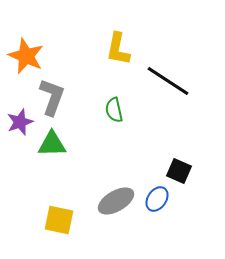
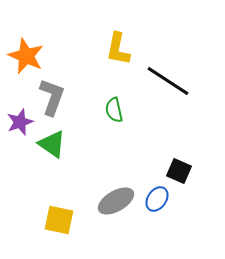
green triangle: rotated 36 degrees clockwise
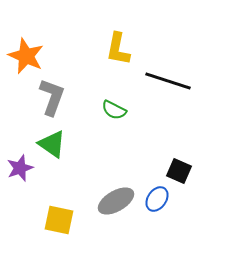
black line: rotated 15 degrees counterclockwise
green semicircle: rotated 50 degrees counterclockwise
purple star: moved 46 px down
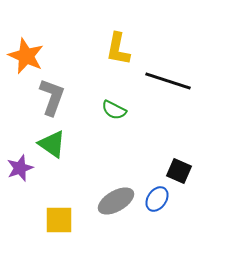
yellow square: rotated 12 degrees counterclockwise
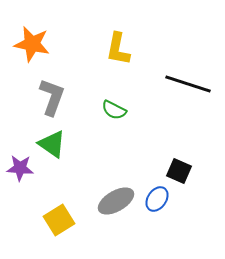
orange star: moved 6 px right, 12 px up; rotated 12 degrees counterclockwise
black line: moved 20 px right, 3 px down
purple star: rotated 24 degrees clockwise
yellow square: rotated 32 degrees counterclockwise
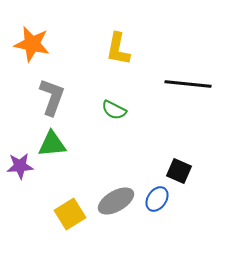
black line: rotated 12 degrees counterclockwise
green triangle: rotated 40 degrees counterclockwise
purple star: moved 2 px up; rotated 8 degrees counterclockwise
yellow square: moved 11 px right, 6 px up
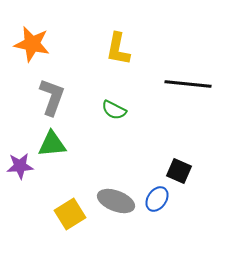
gray ellipse: rotated 51 degrees clockwise
